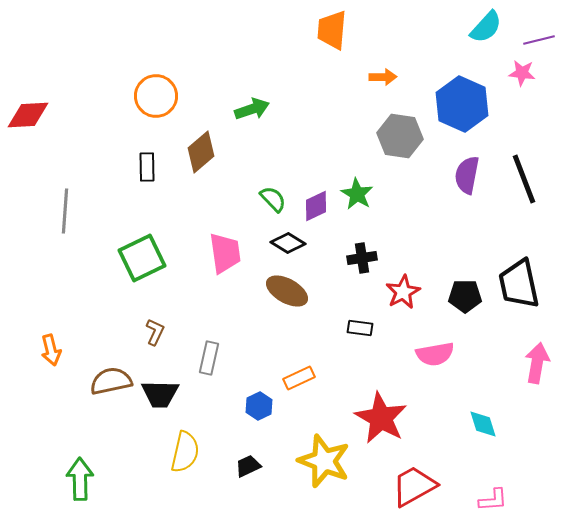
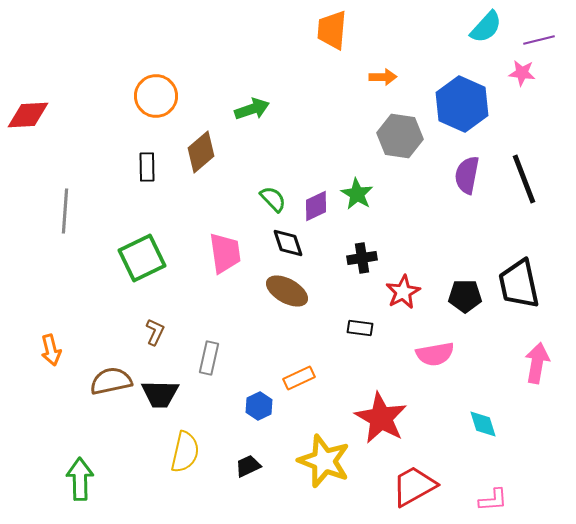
black diamond at (288, 243): rotated 40 degrees clockwise
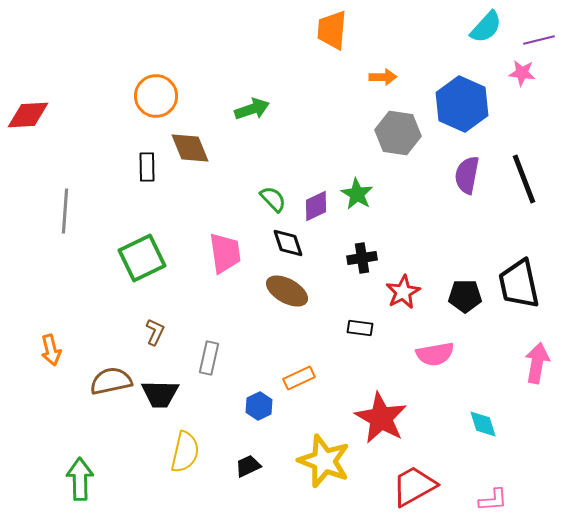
gray hexagon at (400, 136): moved 2 px left, 3 px up
brown diamond at (201, 152): moved 11 px left, 4 px up; rotated 72 degrees counterclockwise
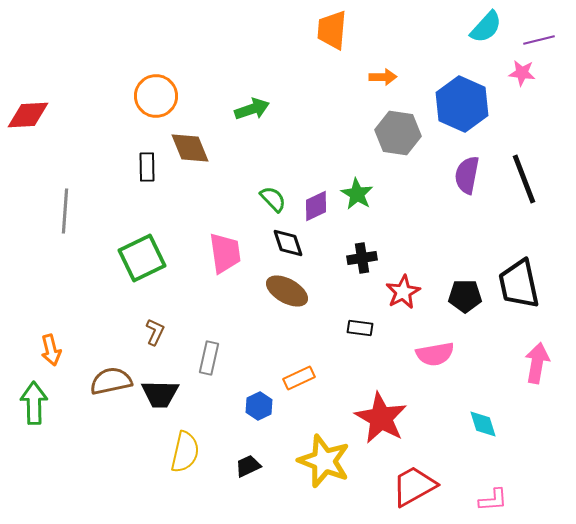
green arrow at (80, 479): moved 46 px left, 76 px up
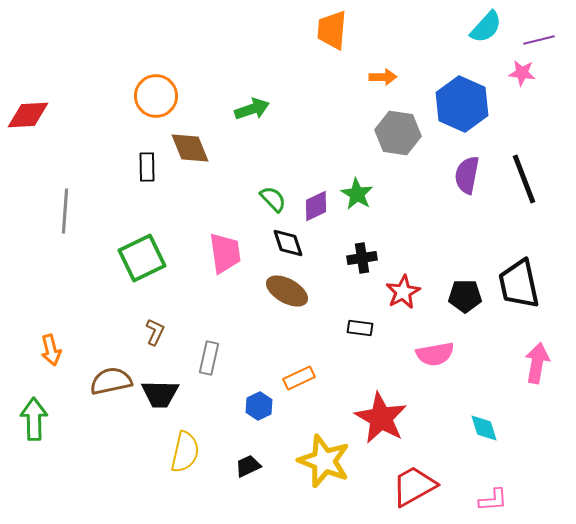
green arrow at (34, 403): moved 16 px down
cyan diamond at (483, 424): moved 1 px right, 4 px down
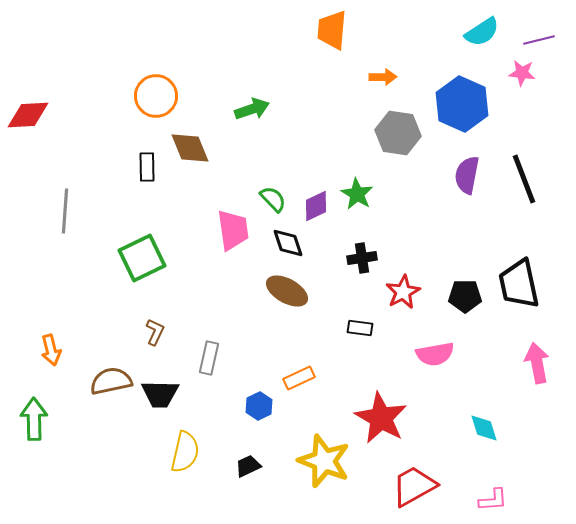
cyan semicircle at (486, 27): moved 4 px left, 5 px down; rotated 15 degrees clockwise
pink trapezoid at (225, 253): moved 8 px right, 23 px up
pink arrow at (537, 363): rotated 21 degrees counterclockwise
